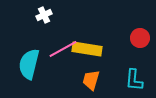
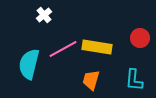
white cross: rotated 14 degrees counterclockwise
yellow rectangle: moved 10 px right, 2 px up
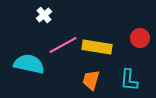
pink line: moved 4 px up
cyan semicircle: rotated 88 degrees clockwise
cyan L-shape: moved 5 px left
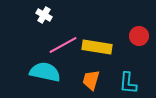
white cross: rotated 21 degrees counterclockwise
red circle: moved 1 px left, 2 px up
cyan semicircle: moved 16 px right, 8 px down
cyan L-shape: moved 1 px left, 3 px down
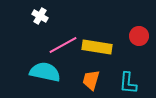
white cross: moved 4 px left, 1 px down
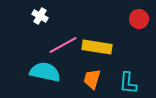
red circle: moved 17 px up
orange trapezoid: moved 1 px right, 1 px up
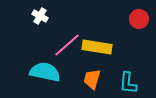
pink line: moved 4 px right; rotated 12 degrees counterclockwise
